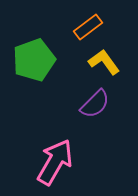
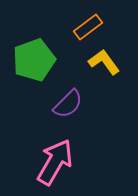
purple semicircle: moved 27 px left
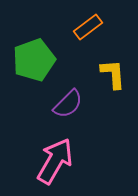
yellow L-shape: moved 9 px right, 12 px down; rotated 32 degrees clockwise
pink arrow: moved 1 px up
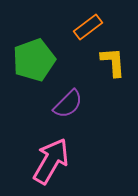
yellow L-shape: moved 12 px up
pink arrow: moved 4 px left
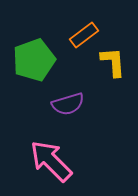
orange rectangle: moved 4 px left, 8 px down
purple semicircle: rotated 28 degrees clockwise
pink arrow: rotated 75 degrees counterclockwise
